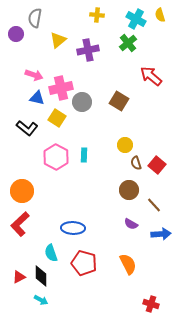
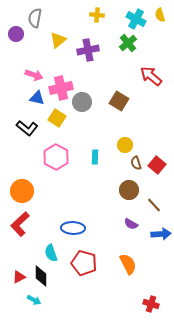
cyan rectangle: moved 11 px right, 2 px down
cyan arrow: moved 7 px left
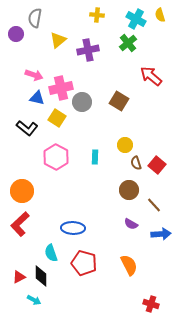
orange semicircle: moved 1 px right, 1 px down
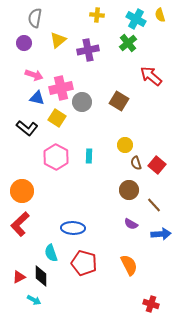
purple circle: moved 8 px right, 9 px down
cyan rectangle: moved 6 px left, 1 px up
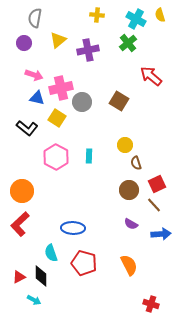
red square: moved 19 px down; rotated 24 degrees clockwise
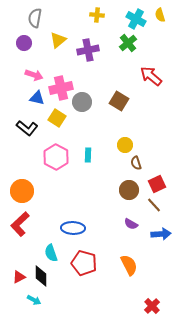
cyan rectangle: moved 1 px left, 1 px up
red cross: moved 1 px right, 2 px down; rotated 28 degrees clockwise
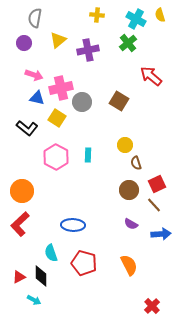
blue ellipse: moved 3 px up
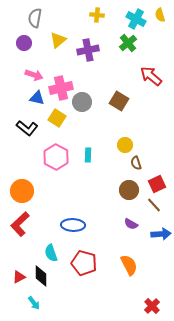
cyan arrow: moved 3 px down; rotated 24 degrees clockwise
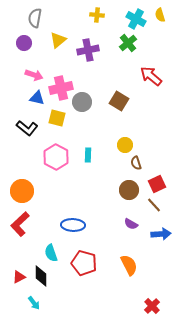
yellow square: rotated 18 degrees counterclockwise
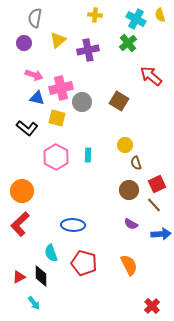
yellow cross: moved 2 px left
